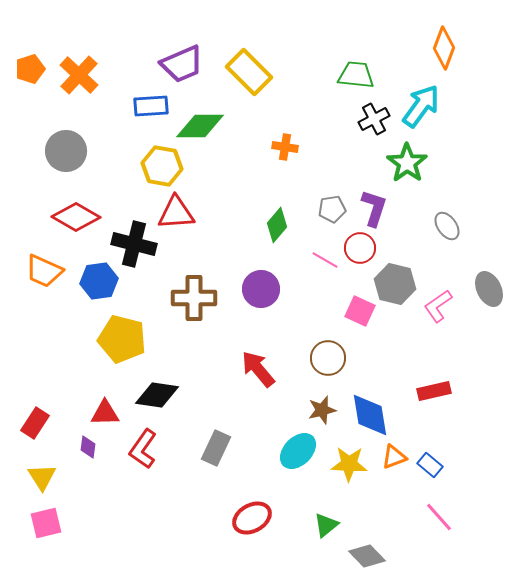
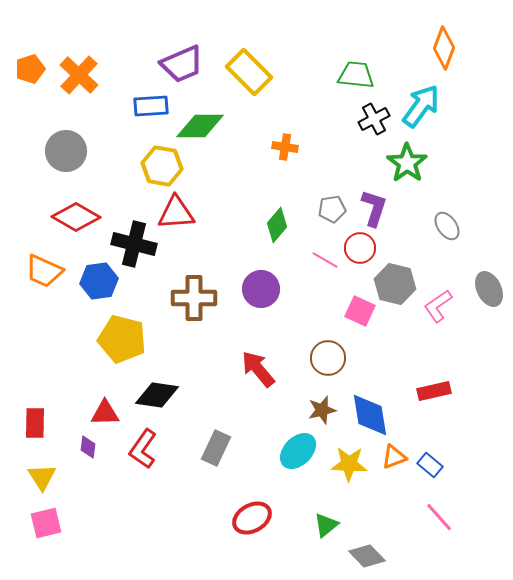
red rectangle at (35, 423): rotated 32 degrees counterclockwise
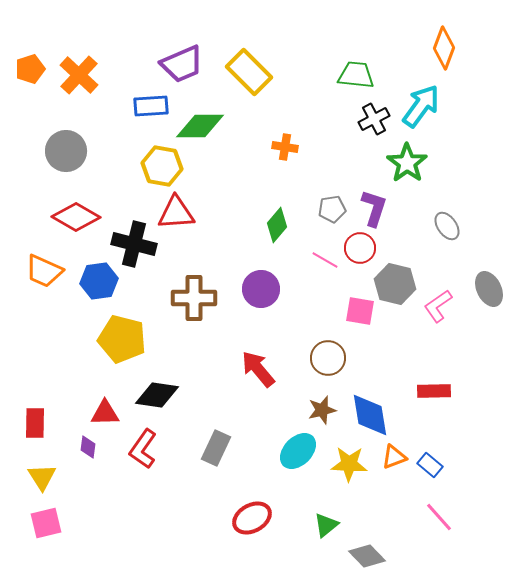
pink square at (360, 311): rotated 16 degrees counterclockwise
red rectangle at (434, 391): rotated 12 degrees clockwise
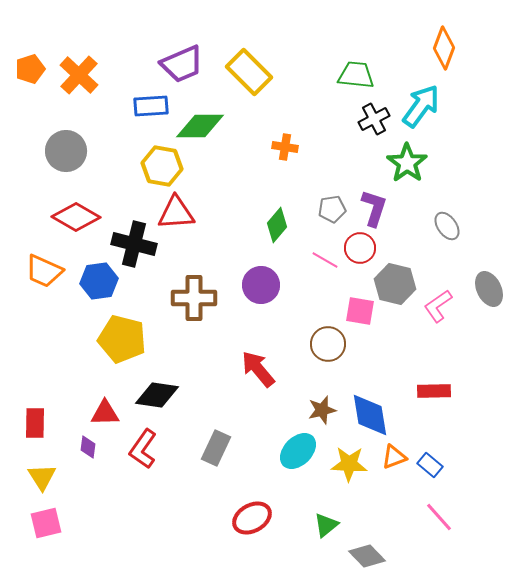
purple circle at (261, 289): moved 4 px up
brown circle at (328, 358): moved 14 px up
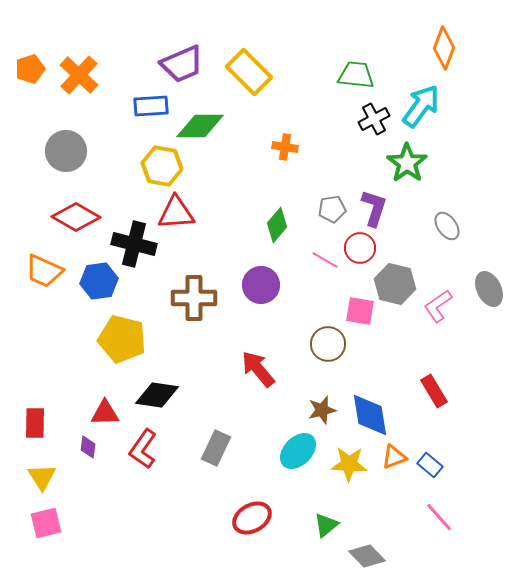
red rectangle at (434, 391): rotated 60 degrees clockwise
